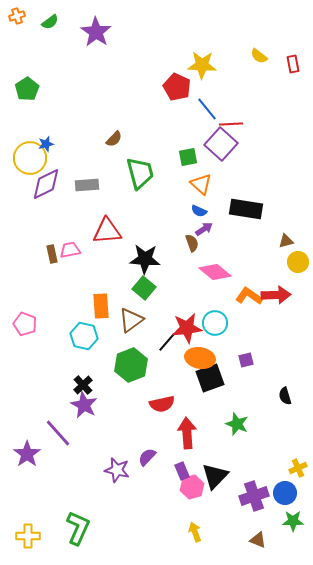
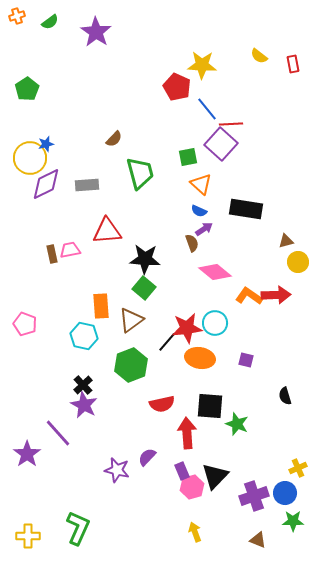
purple square at (246, 360): rotated 28 degrees clockwise
black square at (210, 378): moved 28 px down; rotated 24 degrees clockwise
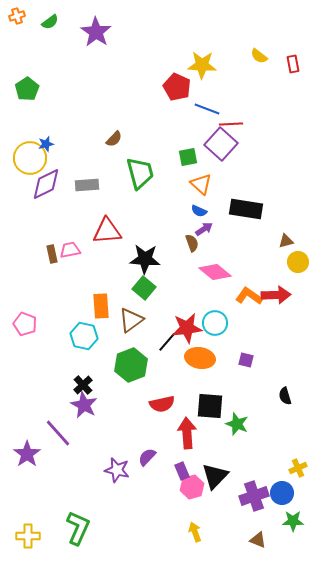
blue line at (207, 109): rotated 30 degrees counterclockwise
blue circle at (285, 493): moved 3 px left
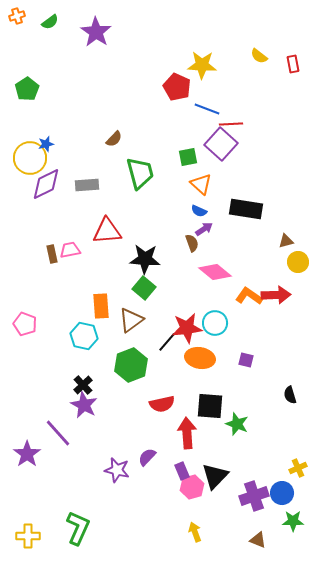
black semicircle at (285, 396): moved 5 px right, 1 px up
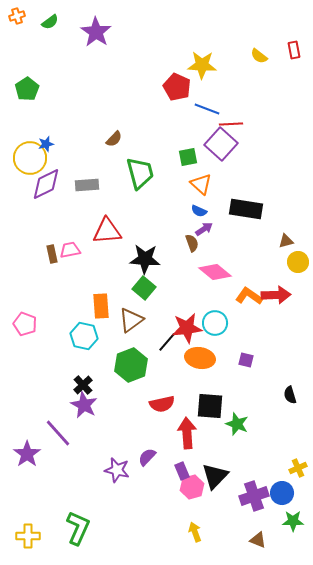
red rectangle at (293, 64): moved 1 px right, 14 px up
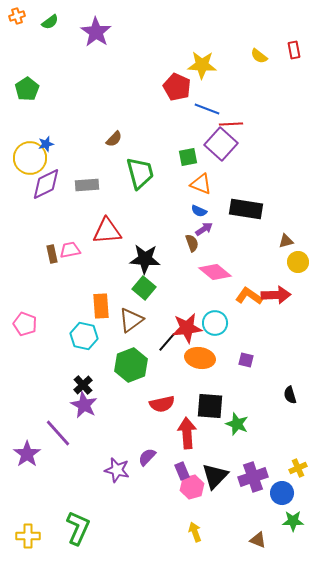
orange triangle at (201, 184): rotated 20 degrees counterclockwise
purple cross at (254, 496): moved 1 px left, 19 px up
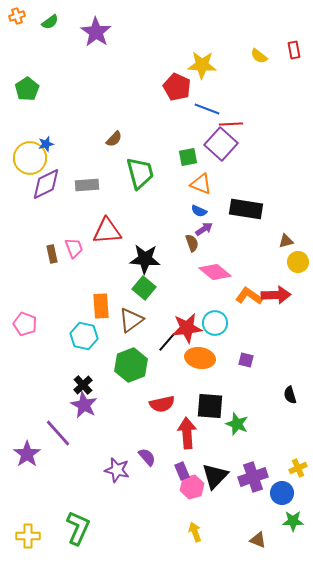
pink trapezoid at (70, 250): moved 4 px right, 2 px up; rotated 80 degrees clockwise
purple semicircle at (147, 457): rotated 96 degrees clockwise
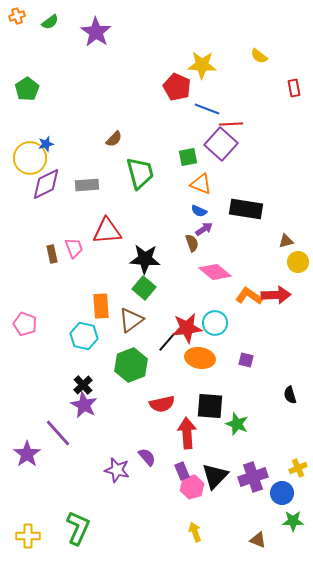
red rectangle at (294, 50): moved 38 px down
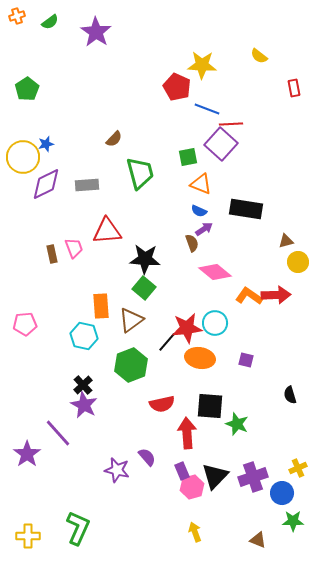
yellow circle at (30, 158): moved 7 px left, 1 px up
pink pentagon at (25, 324): rotated 25 degrees counterclockwise
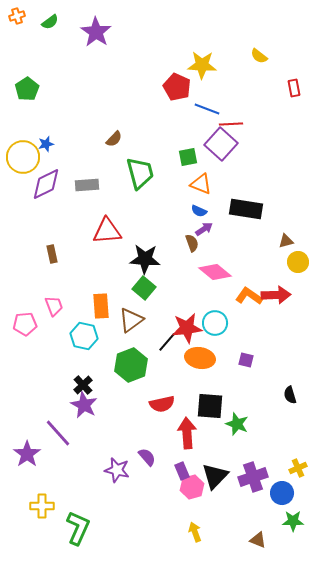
pink trapezoid at (74, 248): moved 20 px left, 58 px down
yellow cross at (28, 536): moved 14 px right, 30 px up
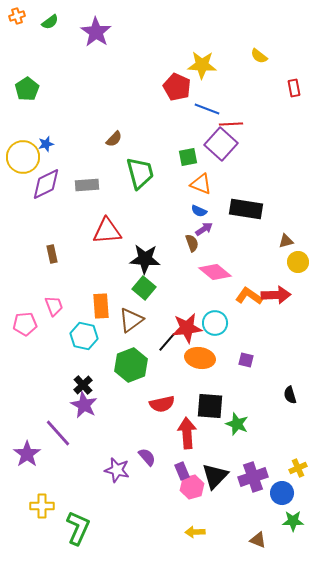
yellow arrow at (195, 532): rotated 72 degrees counterclockwise
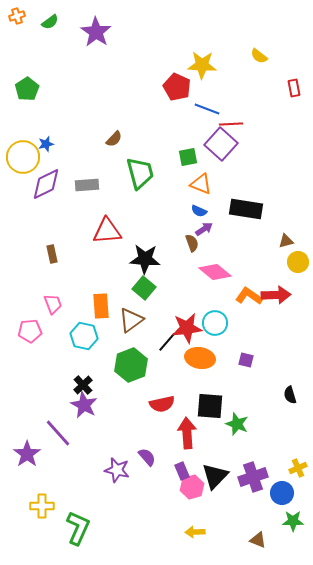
pink trapezoid at (54, 306): moved 1 px left, 2 px up
pink pentagon at (25, 324): moved 5 px right, 7 px down
